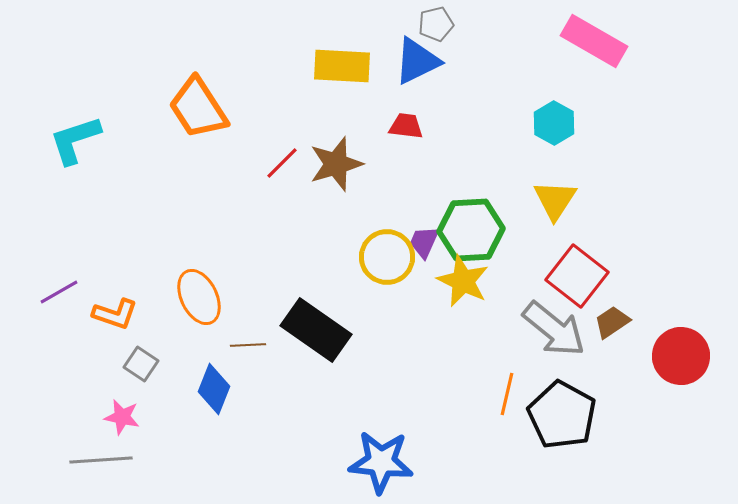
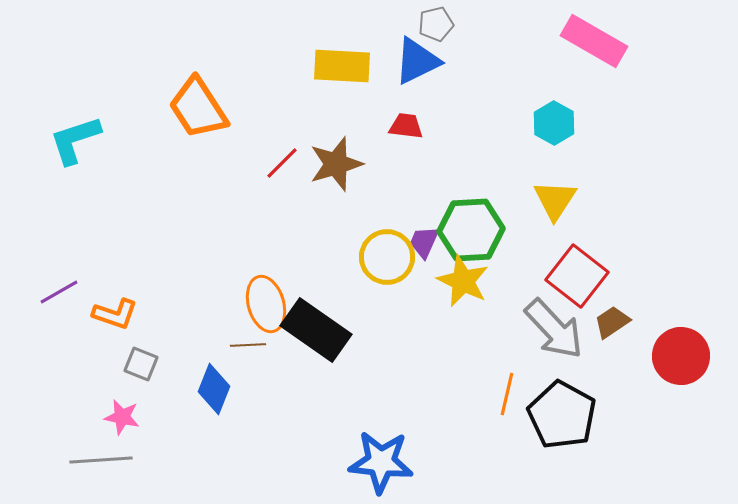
orange ellipse: moved 67 px right, 7 px down; rotated 10 degrees clockwise
gray arrow: rotated 8 degrees clockwise
gray square: rotated 12 degrees counterclockwise
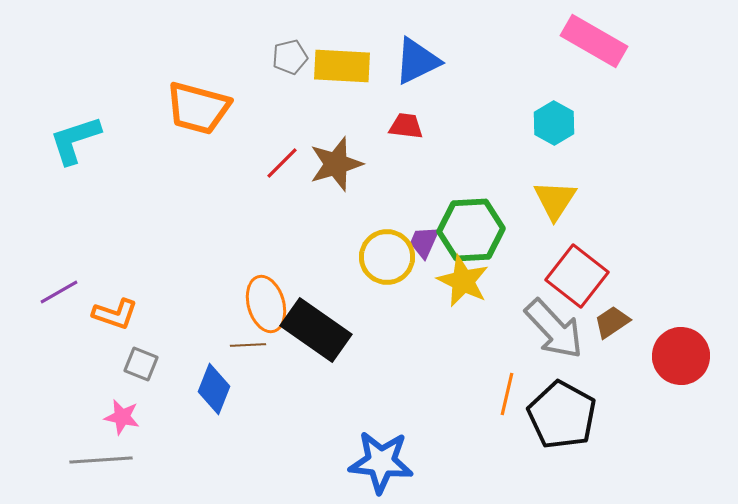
gray pentagon: moved 146 px left, 33 px down
orange trapezoid: rotated 42 degrees counterclockwise
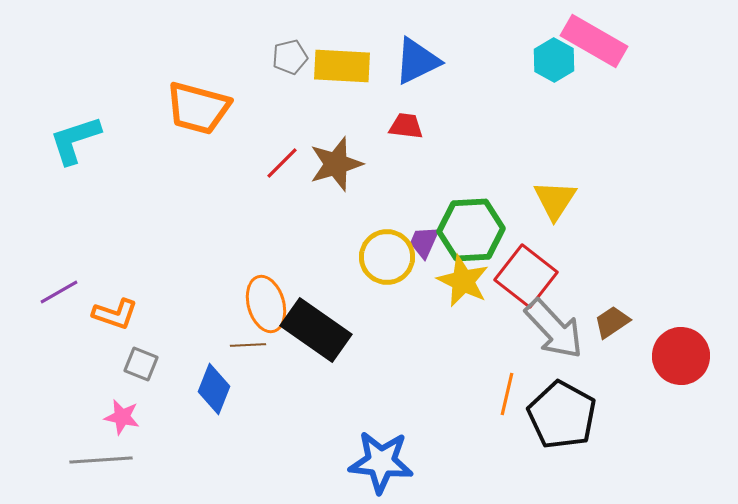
cyan hexagon: moved 63 px up
red square: moved 51 px left
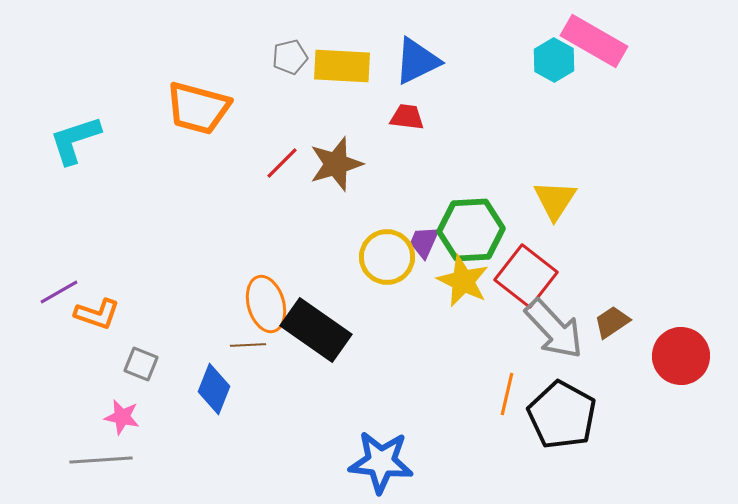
red trapezoid: moved 1 px right, 9 px up
orange L-shape: moved 18 px left
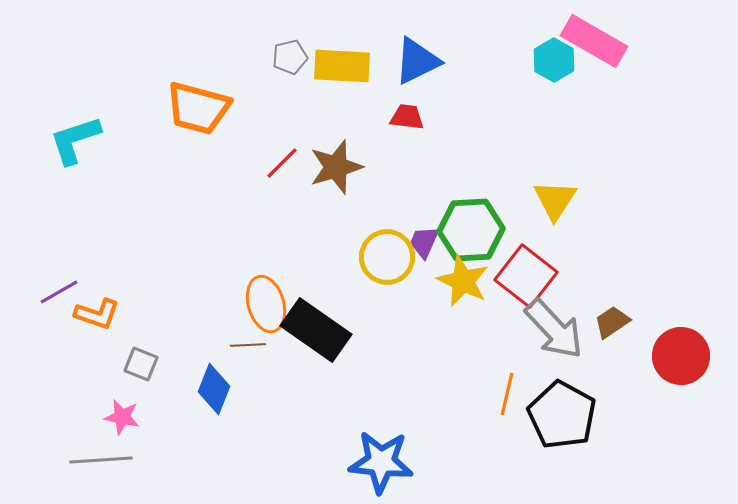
brown star: moved 3 px down
